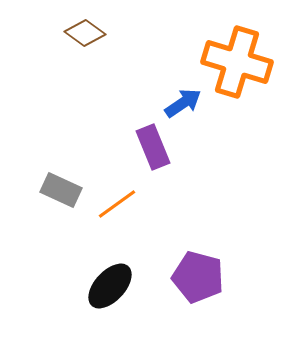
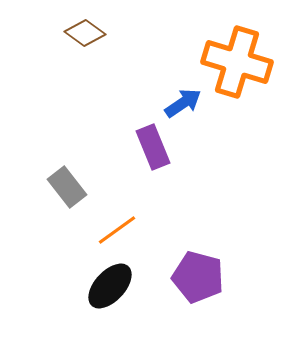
gray rectangle: moved 6 px right, 3 px up; rotated 27 degrees clockwise
orange line: moved 26 px down
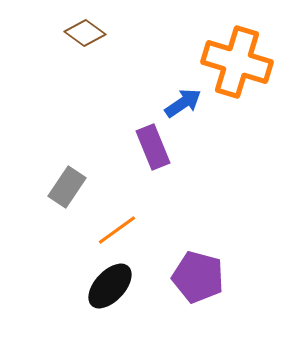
gray rectangle: rotated 72 degrees clockwise
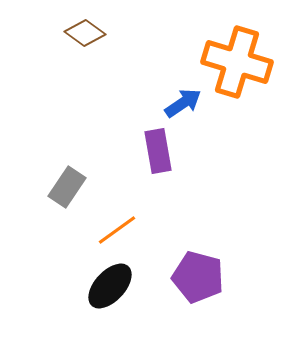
purple rectangle: moved 5 px right, 4 px down; rotated 12 degrees clockwise
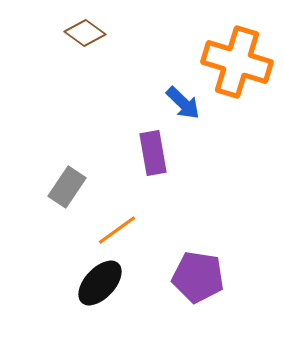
blue arrow: rotated 78 degrees clockwise
purple rectangle: moved 5 px left, 2 px down
purple pentagon: rotated 6 degrees counterclockwise
black ellipse: moved 10 px left, 3 px up
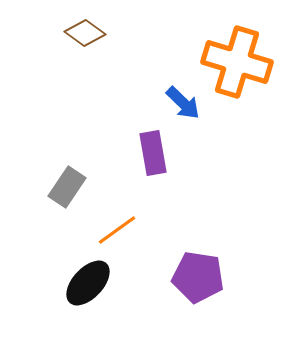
black ellipse: moved 12 px left
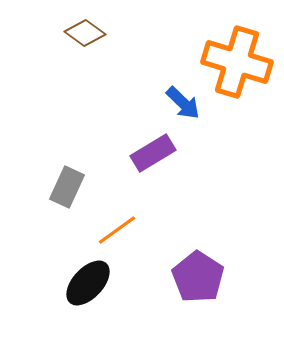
purple rectangle: rotated 69 degrees clockwise
gray rectangle: rotated 9 degrees counterclockwise
purple pentagon: rotated 24 degrees clockwise
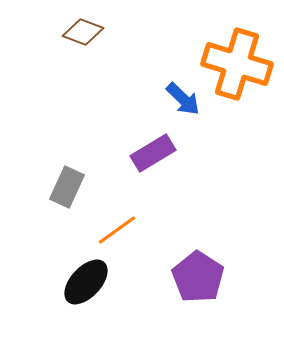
brown diamond: moved 2 px left, 1 px up; rotated 15 degrees counterclockwise
orange cross: moved 2 px down
blue arrow: moved 4 px up
black ellipse: moved 2 px left, 1 px up
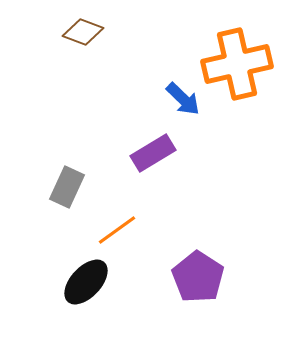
orange cross: rotated 30 degrees counterclockwise
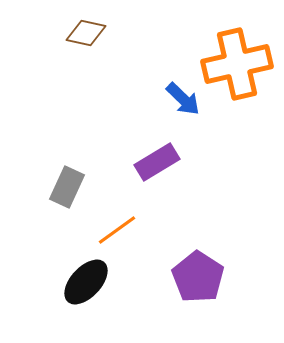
brown diamond: moved 3 px right, 1 px down; rotated 9 degrees counterclockwise
purple rectangle: moved 4 px right, 9 px down
